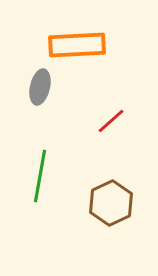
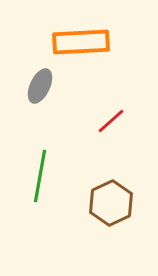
orange rectangle: moved 4 px right, 3 px up
gray ellipse: moved 1 px up; rotated 12 degrees clockwise
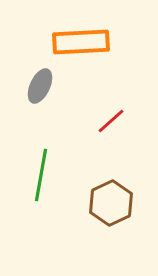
green line: moved 1 px right, 1 px up
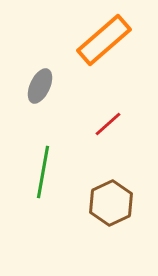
orange rectangle: moved 23 px right, 2 px up; rotated 38 degrees counterclockwise
red line: moved 3 px left, 3 px down
green line: moved 2 px right, 3 px up
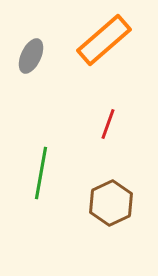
gray ellipse: moved 9 px left, 30 px up
red line: rotated 28 degrees counterclockwise
green line: moved 2 px left, 1 px down
